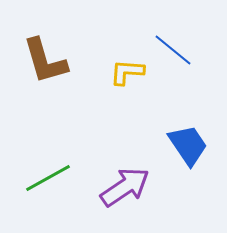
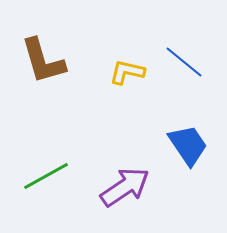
blue line: moved 11 px right, 12 px down
brown L-shape: moved 2 px left
yellow L-shape: rotated 9 degrees clockwise
green line: moved 2 px left, 2 px up
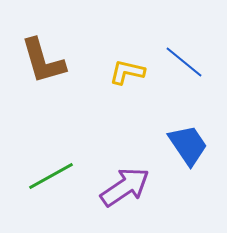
green line: moved 5 px right
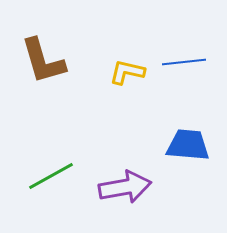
blue line: rotated 45 degrees counterclockwise
blue trapezoid: rotated 51 degrees counterclockwise
purple arrow: rotated 24 degrees clockwise
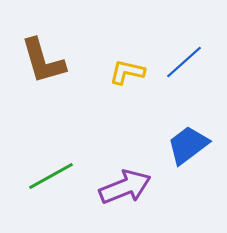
blue line: rotated 36 degrees counterclockwise
blue trapezoid: rotated 42 degrees counterclockwise
purple arrow: rotated 12 degrees counterclockwise
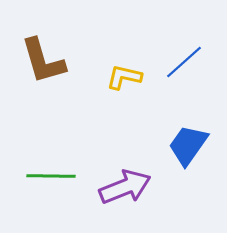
yellow L-shape: moved 3 px left, 5 px down
blue trapezoid: rotated 18 degrees counterclockwise
green line: rotated 30 degrees clockwise
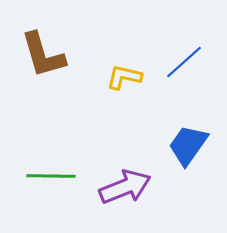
brown L-shape: moved 6 px up
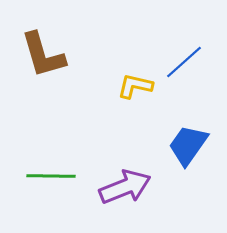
yellow L-shape: moved 11 px right, 9 px down
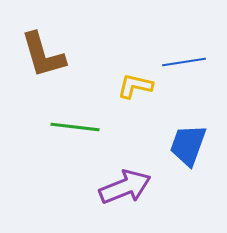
blue line: rotated 33 degrees clockwise
blue trapezoid: rotated 15 degrees counterclockwise
green line: moved 24 px right, 49 px up; rotated 6 degrees clockwise
